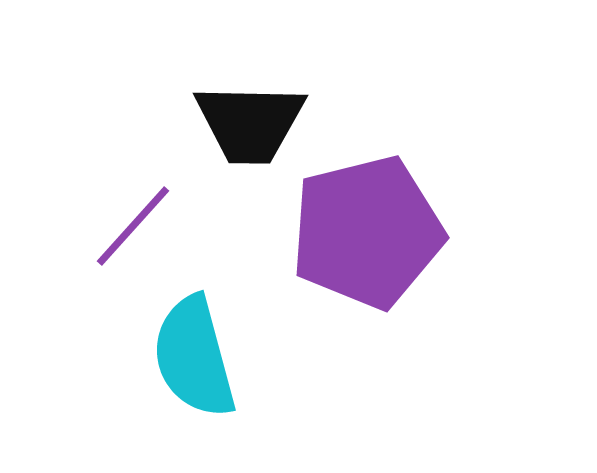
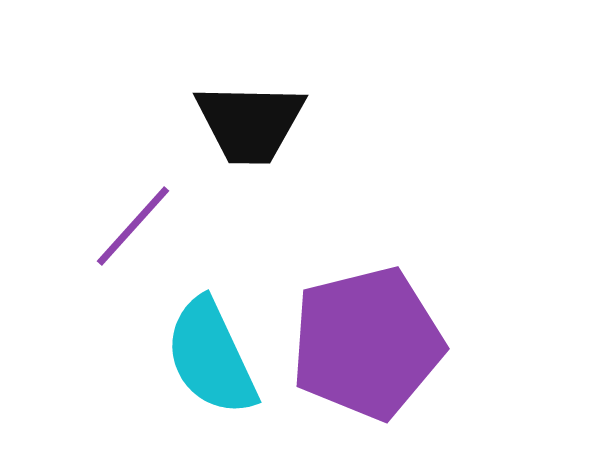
purple pentagon: moved 111 px down
cyan semicircle: moved 17 px right; rotated 10 degrees counterclockwise
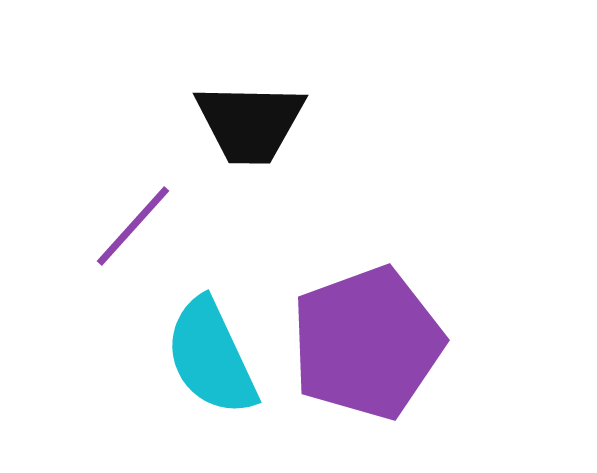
purple pentagon: rotated 6 degrees counterclockwise
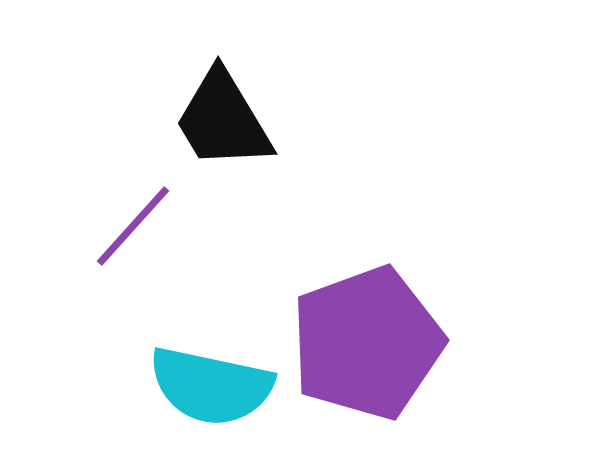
black trapezoid: moved 27 px left, 3 px up; rotated 58 degrees clockwise
cyan semicircle: moved 29 px down; rotated 53 degrees counterclockwise
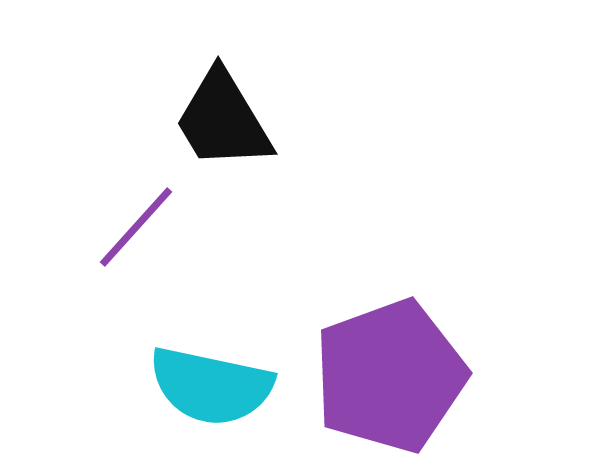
purple line: moved 3 px right, 1 px down
purple pentagon: moved 23 px right, 33 px down
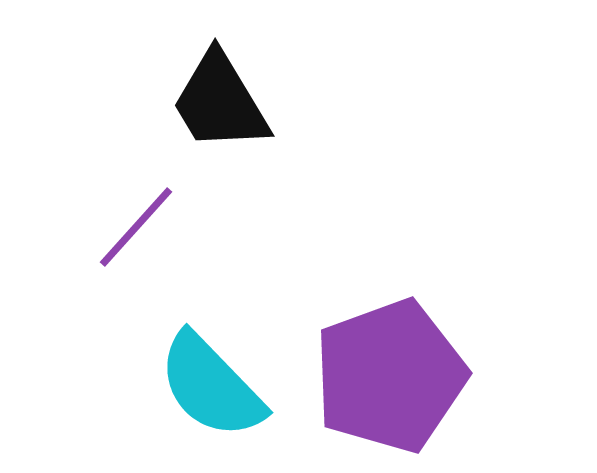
black trapezoid: moved 3 px left, 18 px up
cyan semicircle: rotated 34 degrees clockwise
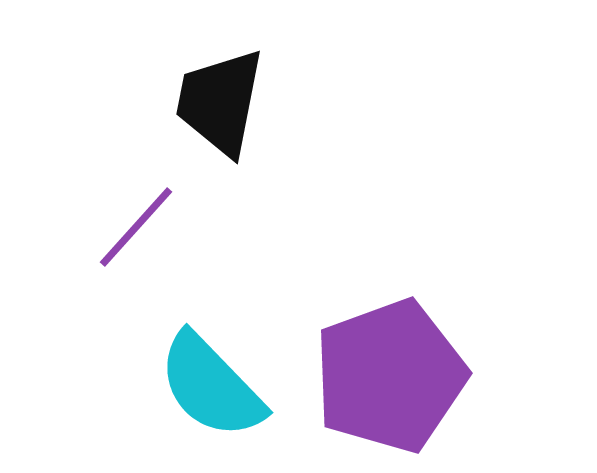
black trapezoid: rotated 42 degrees clockwise
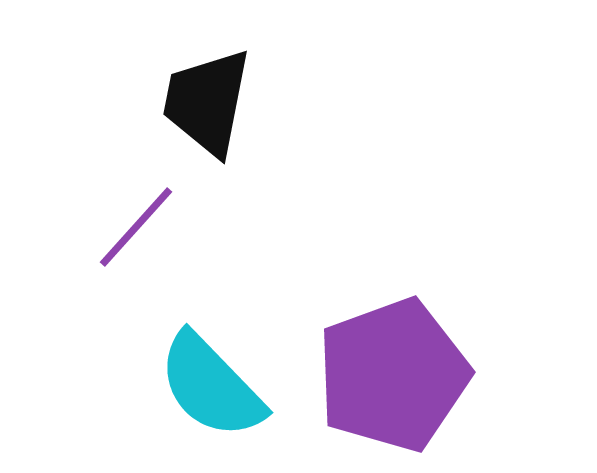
black trapezoid: moved 13 px left
purple pentagon: moved 3 px right, 1 px up
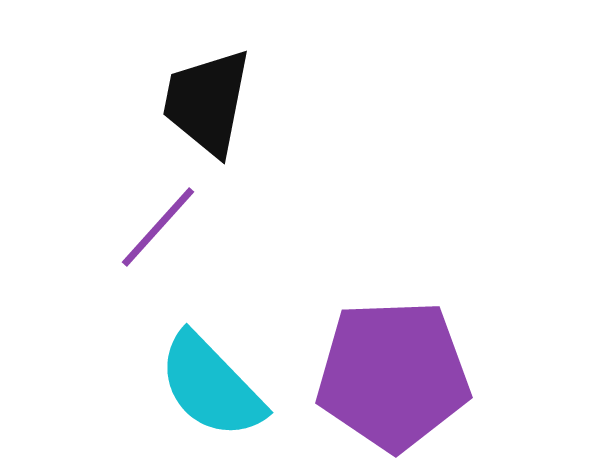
purple line: moved 22 px right
purple pentagon: rotated 18 degrees clockwise
